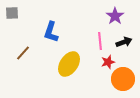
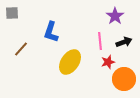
brown line: moved 2 px left, 4 px up
yellow ellipse: moved 1 px right, 2 px up
orange circle: moved 1 px right
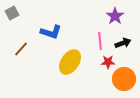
gray square: rotated 24 degrees counterclockwise
blue L-shape: rotated 90 degrees counterclockwise
black arrow: moved 1 px left, 1 px down
red star: rotated 16 degrees clockwise
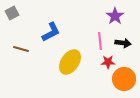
blue L-shape: rotated 45 degrees counterclockwise
black arrow: rotated 28 degrees clockwise
brown line: rotated 63 degrees clockwise
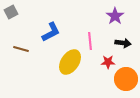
gray square: moved 1 px left, 1 px up
pink line: moved 10 px left
orange circle: moved 2 px right
